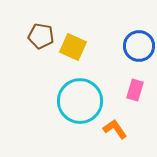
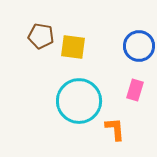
yellow square: rotated 16 degrees counterclockwise
cyan circle: moved 1 px left
orange L-shape: rotated 30 degrees clockwise
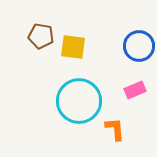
pink rectangle: rotated 50 degrees clockwise
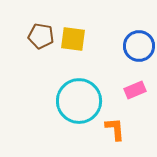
yellow square: moved 8 px up
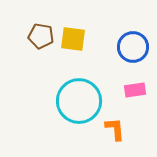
blue circle: moved 6 px left, 1 px down
pink rectangle: rotated 15 degrees clockwise
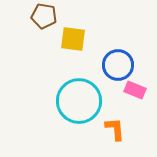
brown pentagon: moved 3 px right, 20 px up
blue circle: moved 15 px left, 18 px down
pink rectangle: rotated 30 degrees clockwise
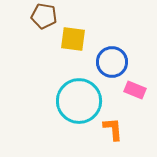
blue circle: moved 6 px left, 3 px up
orange L-shape: moved 2 px left
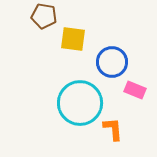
cyan circle: moved 1 px right, 2 px down
